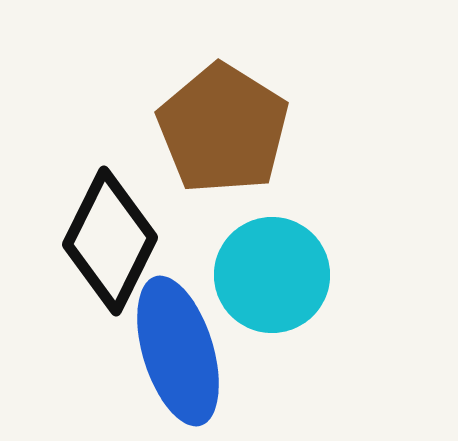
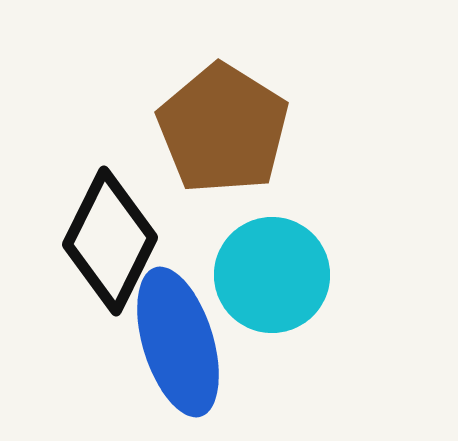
blue ellipse: moved 9 px up
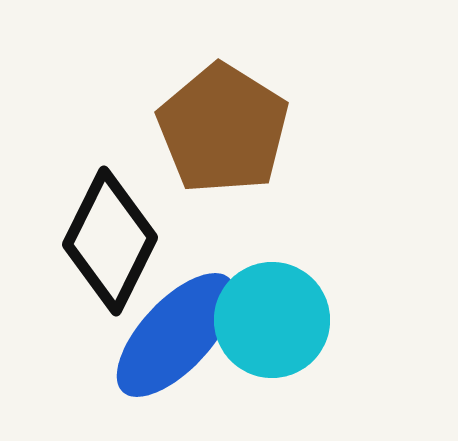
cyan circle: moved 45 px down
blue ellipse: moved 2 px left, 7 px up; rotated 60 degrees clockwise
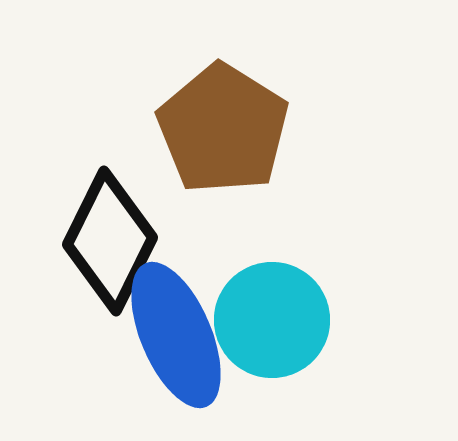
blue ellipse: rotated 66 degrees counterclockwise
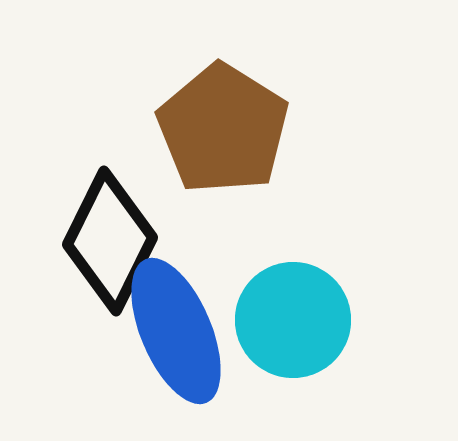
cyan circle: moved 21 px right
blue ellipse: moved 4 px up
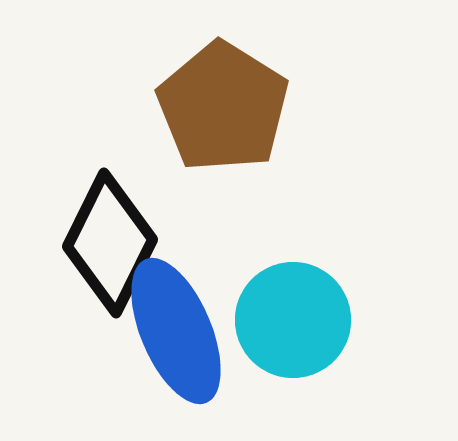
brown pentagon: moved 22 px up
black diamond: moved 2 px down
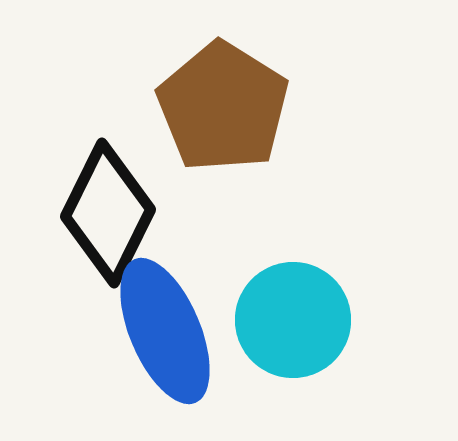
black diamond: moved 2 px left, 30 px up
blue ellipse: moved 11 px left
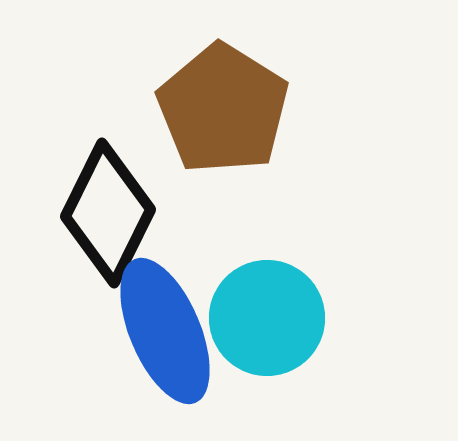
brown pentagon: moved 2 px down
cyan circle: moved 26 px left, 2 px up
